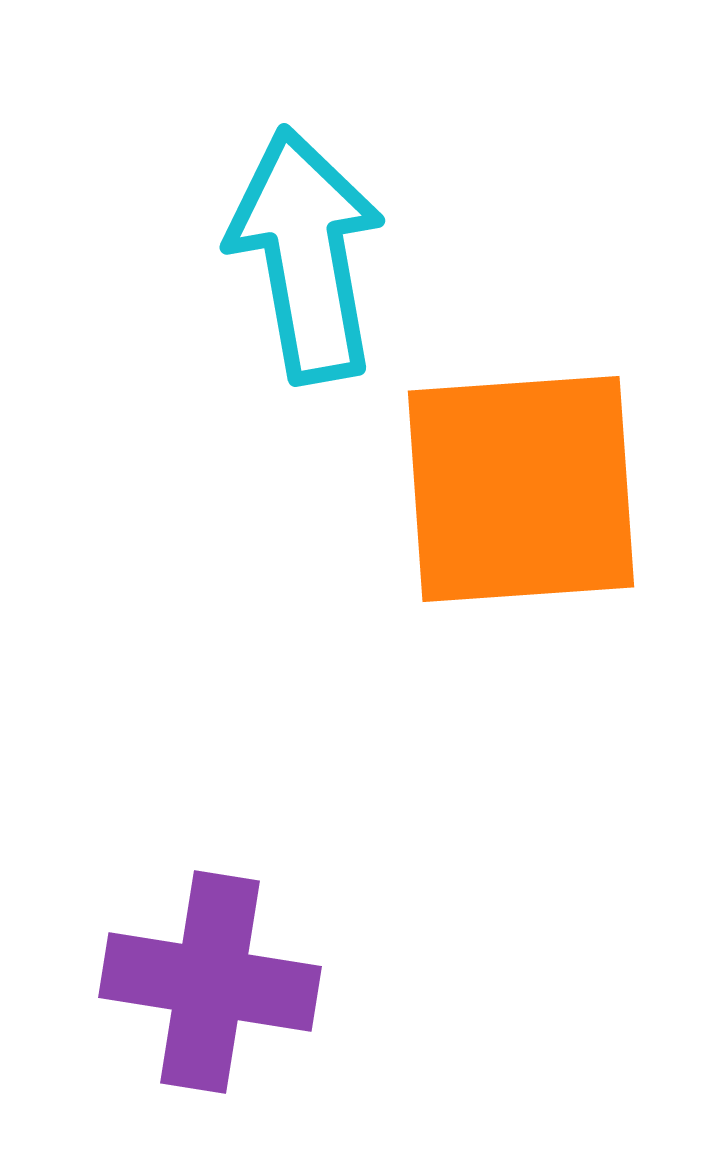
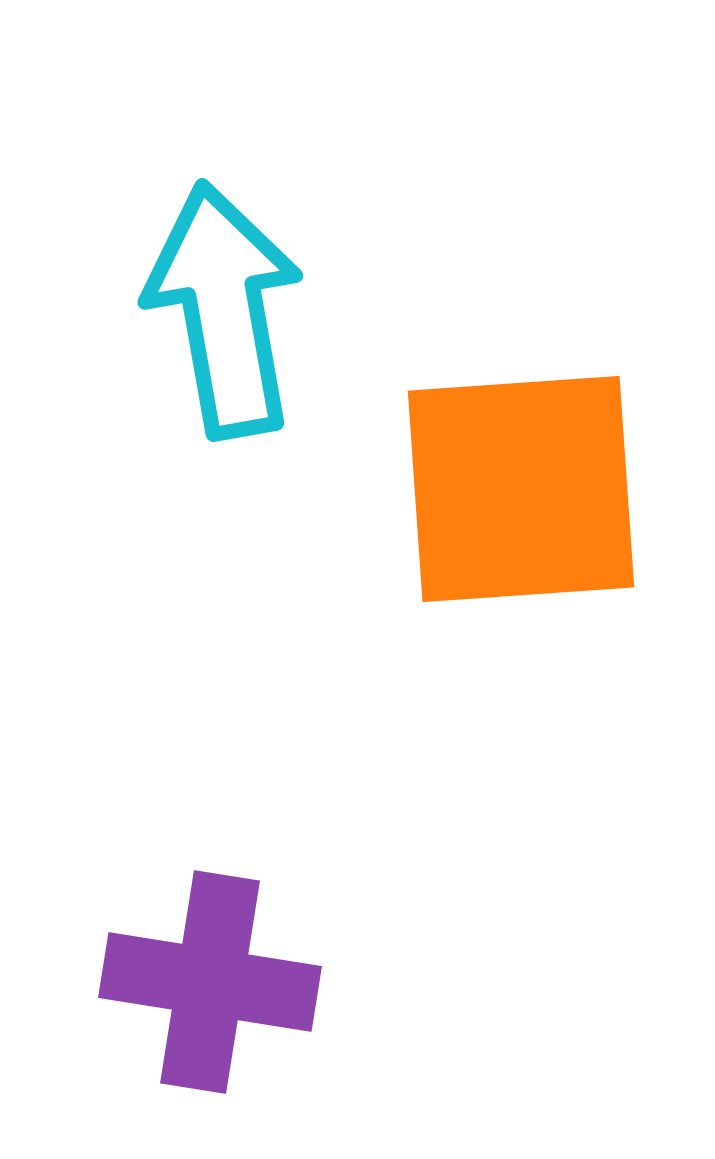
cyan arrow: moved 82 px left, 55 px down
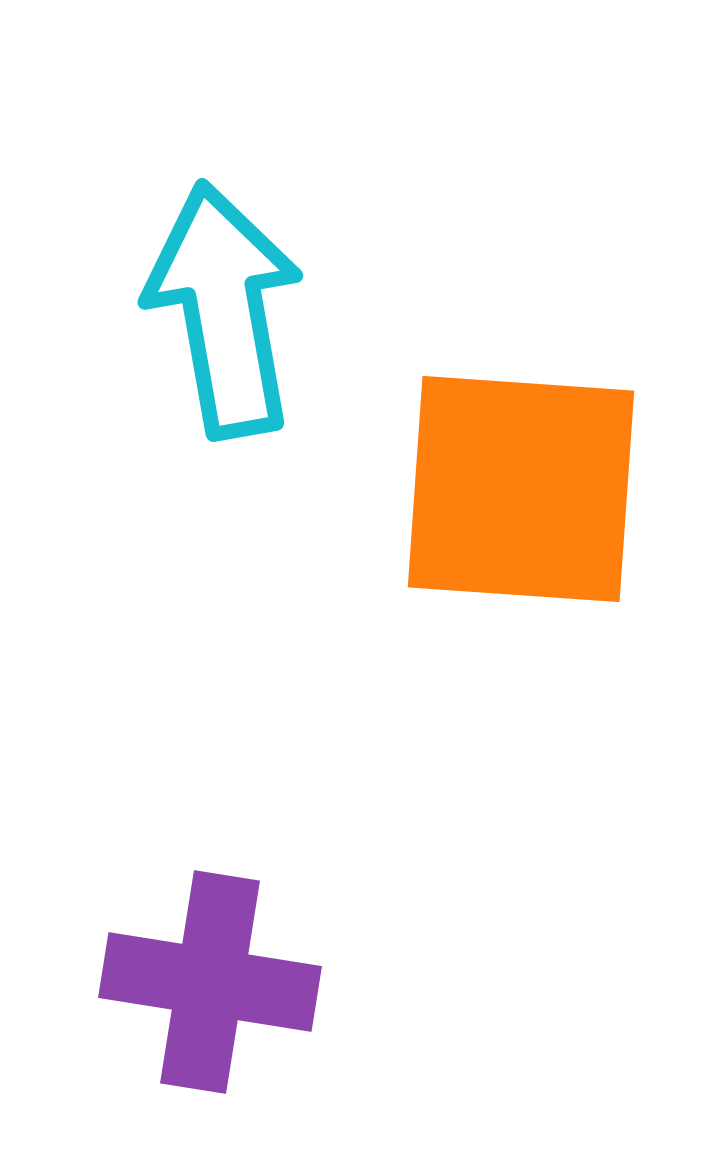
orange square: rotated 8 degrees clockwise
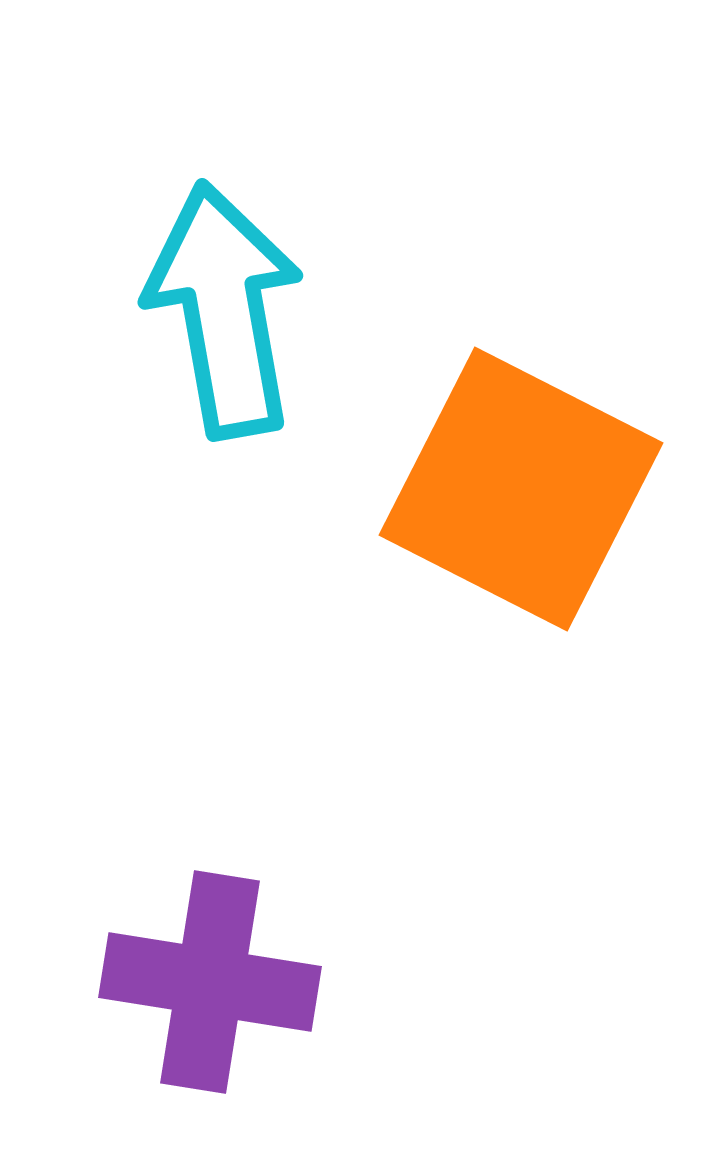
orange square: rotated 23 degrees clockwise
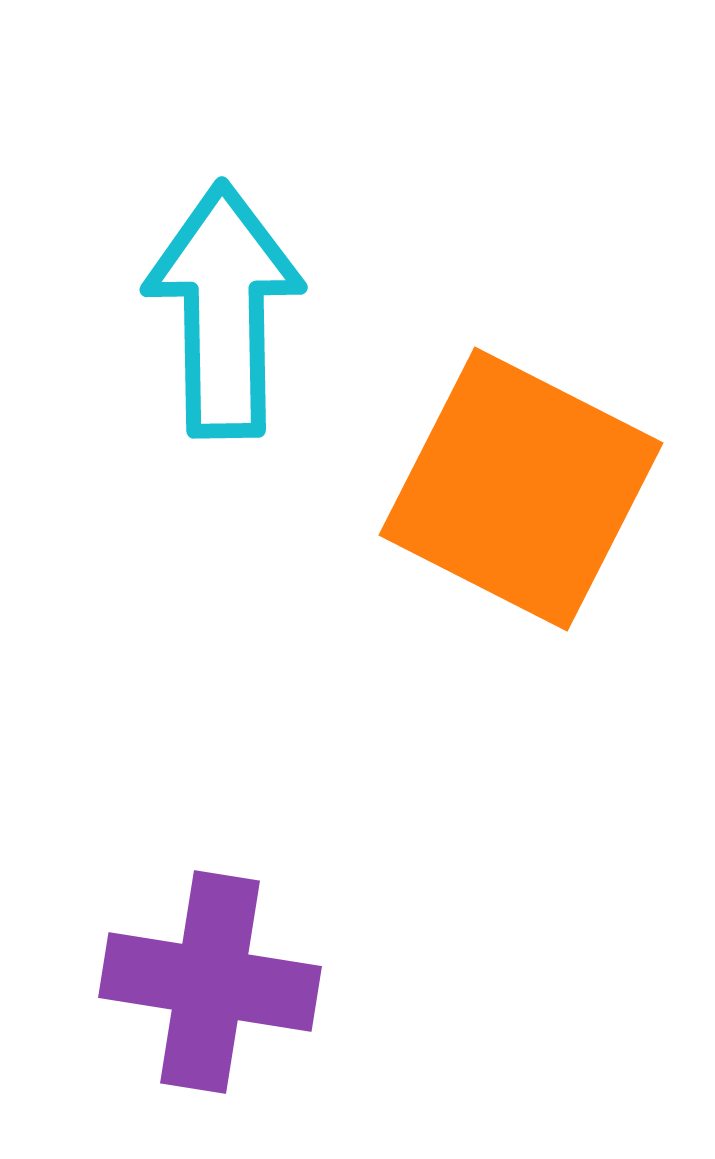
cyan arrow: rotated 9 degrees clockwise
